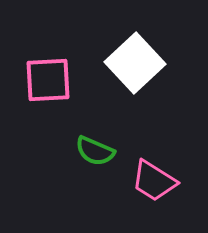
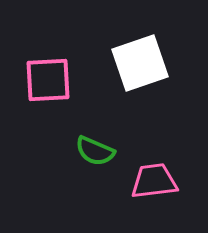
white square: moved 5 px right; rotated 24 degrees clockwise
pink trapezoid: rotated 141 degrees clockwise
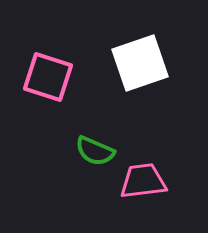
pink square: moved 3 px up; rotated 21 degrees clockwise
pink trapezoid: moved 11 px left
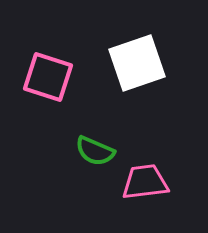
white square: moved 3 px left
pink trapezoid: moved 2 px right, 1 px down
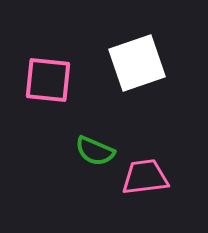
pink square: moved 3 px down; rotated 12 degrees counterclockwise
pink trapezoid: moved 5 px up
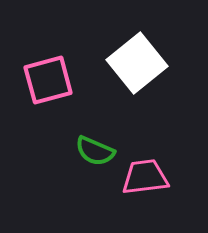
white square: rotated 20 degrees counterclockwise
pink square: rotated 21 degrees counterclockwise
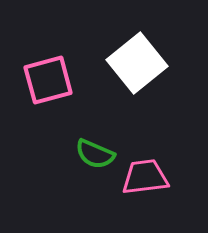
green semicircle: moved 3 px down
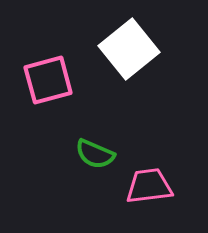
white square: moved 8 px left, 14 px up
pink trapezoid: moved 4 px right, 9 px down
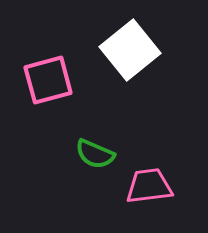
white square: moved 1 px right, 1 px down
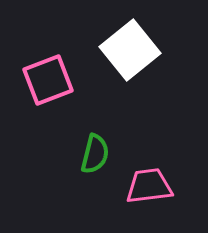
pink square: rotated 6 degrees counterclockwise
green semicircle: rotated 99 degrees counterclockwise
